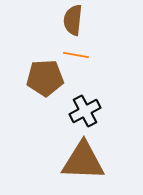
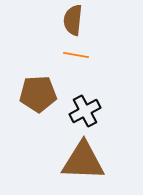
brown pentagon: moved 7 px left, 16 px down
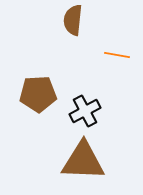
orange line: moved 41 px right
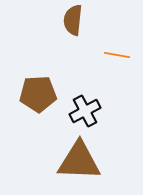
brown triangle: moved 4 px left
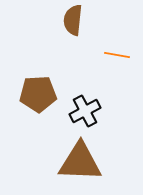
brown triangle: moved 1 px right, 1 px down
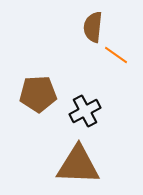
brown semicircle: moved 20 px right, 7 px down
orange line: moved 1 px left; rotated 25 degrees clockwise
brown triangle: moved 2 px left, 3 px down
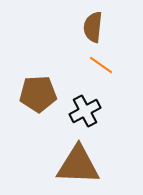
orange line: moved 15 px left, 10 px down
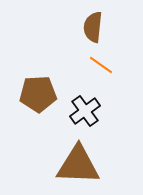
black cross: rotated 8 degrees counterclockwise
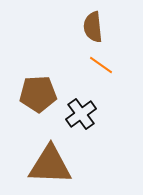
brown semicircle: rotated 12 degrees counterclockwise
black cross: moved 4 px left, 3 px down
brown triangle: moved 28 px left
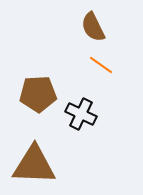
brown semicircle: rotated 20 degrees counterclockwise
black cross: rotated 28 degrees counterclockwise
brown triangle: moved 16 px left
